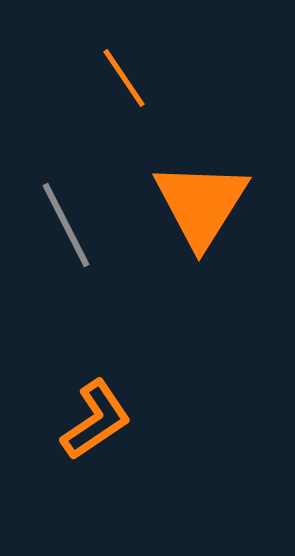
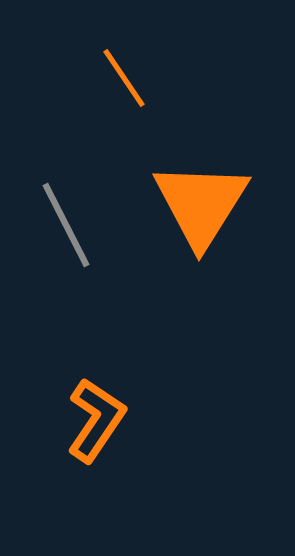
orange L-shape: rotated 22 degrees counterclockwise
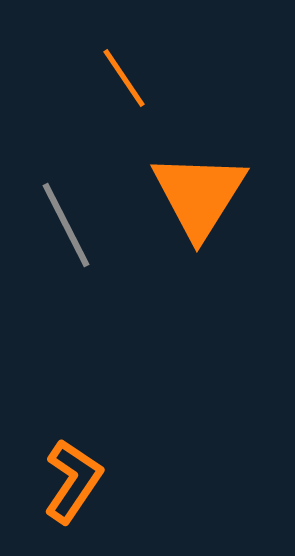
orange triangle: moved 2 px left, 9 px up
orange L-shape: moved 23 px left, 61 px down
